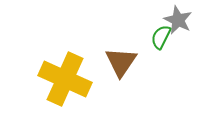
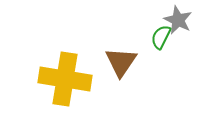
yellow cross: rotated 15 degrees counterclockwise
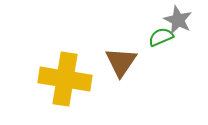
green semicircle: rotated 40 degrees clockwise
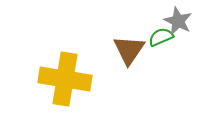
gray star: moved 1 px down
brown triangle: moved 8 px right, 12 px up
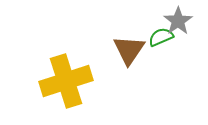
gray star: rotated 12 degrees clockwise
yellow cross: moved 1 px right, 2 px down; rotated 27 degrees counterclockwise
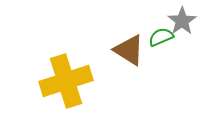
gray star: moved 4 px right
brown triangle: rotated 32 degrees counterclockwise
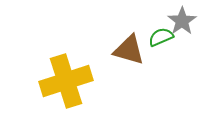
brown triangle: rotated 16 degrees counterclockwise
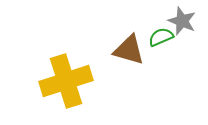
gray star: rotated 16 degrees counterclockwise
